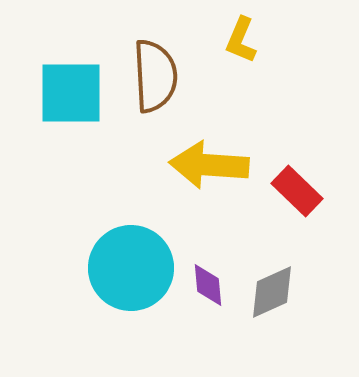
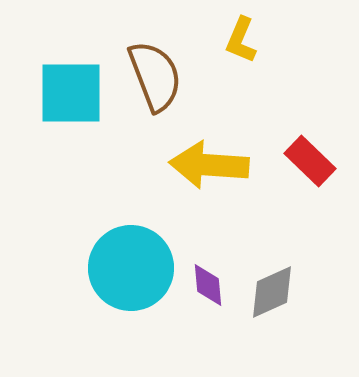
brown semicircle: rotated 18 degrees counterclockwise
red rectangle: moved 13 px right, 30 px up
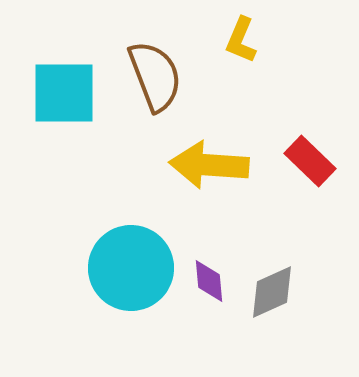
cyan square: moved 7 px left
purple diamond: moved 1 px right, 4 px up
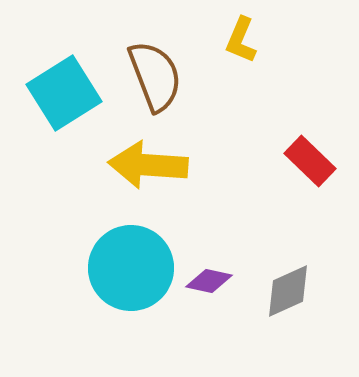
cyan square: rotated 32 degrees counterclockwise
yellow arrow: moved 61 px left
purple diamond: rotated 72 degrees counterclockwise
gray diamond: moved 16 px right, 1 px up
